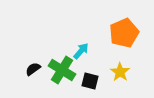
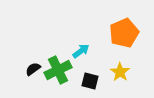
cyan arrow: rotated 12 degrees clockwise
green cross: moved 4 px left; rotated 32 degrees clockwise
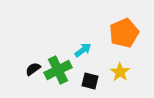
cyan arrow: moved 2 px right, 1 px up
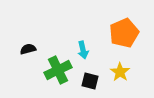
cyan arrow: rotated 114 degrees clockwise
black semicircle: moved 5 px left, 20 px up; rotated 21 degrees clockwise
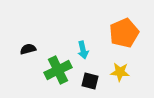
yellow star: rotated 30 degrees counterclockwise
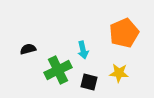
yellow star: moved 1 px left, 1 px down
black square: moved 1 px left, 1 px down
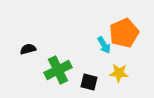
cyan arrow: moved 21 px right, 5 px up; rotated 18 degrees counterclockwise
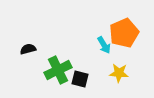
black square: moved 9 px left, 3 px up
